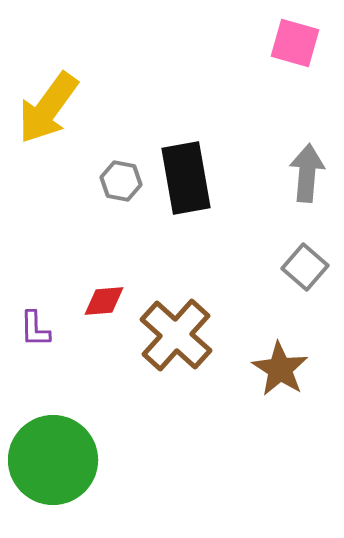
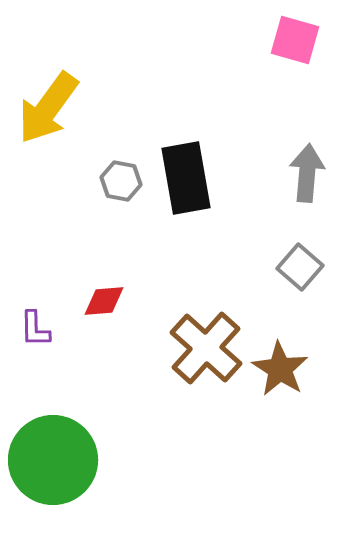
pink square: moved 3 px up
gray square: moved 5 px left
brown cross: moved 30 px right, 13 px down
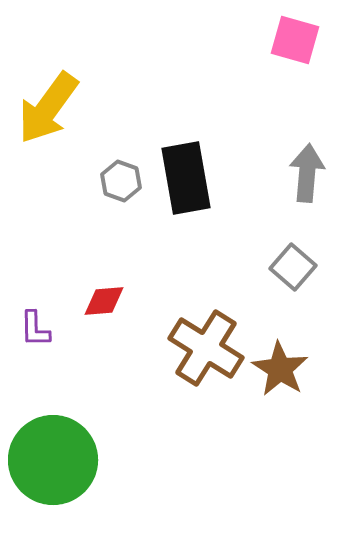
gray hexagon: rotated 9 degrees clockwise
gray square: moved 7 px left
brown cross: rotated 10 degrees counterclockwise
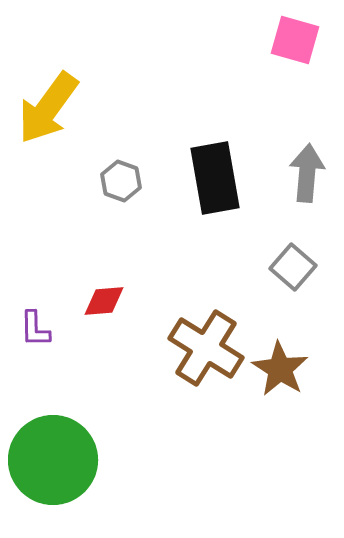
black rectangle: moved 29 px right
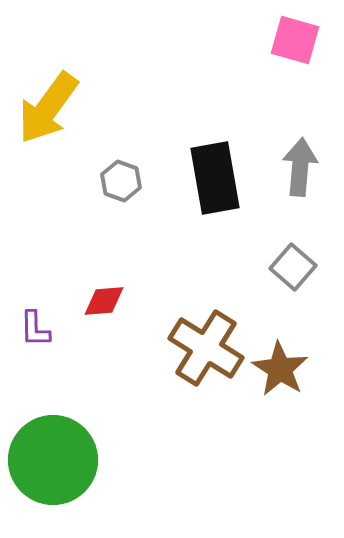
gray arrow: moved 7 px left, 6 px up
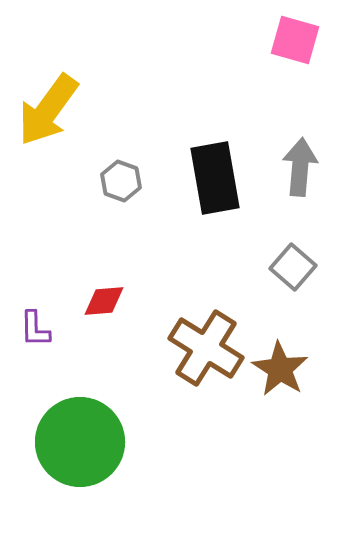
yellow arrow: moved 2 px down
green circle: moved 27 px right, 18 px up
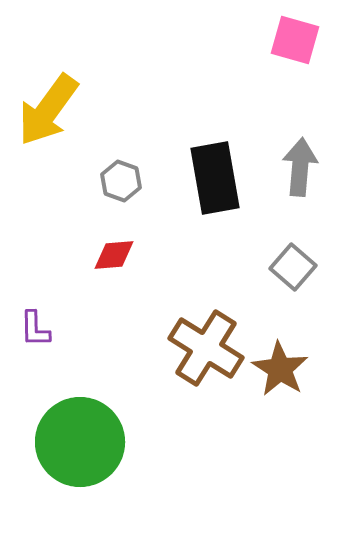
red diamond: moved 10 px right, 46 px up
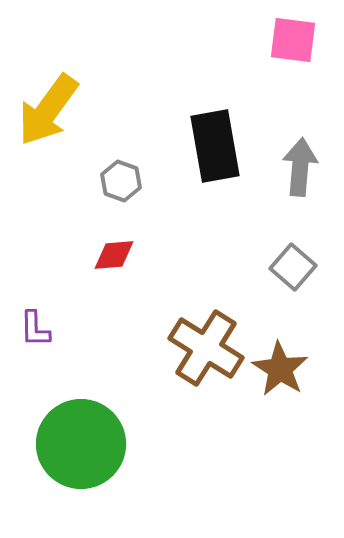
pink square: moved 2 px left; rotated 9 degrees counterclockwise
black rectangle: moved 32 px up
green circle: moved 1 px right, 2 px down
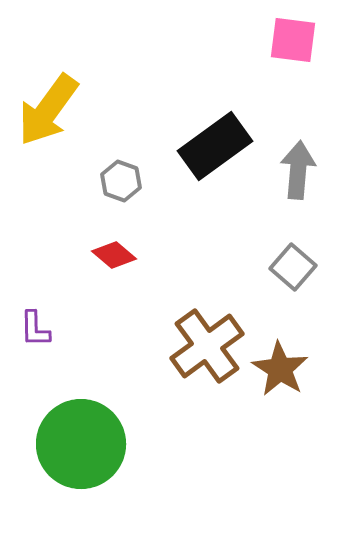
black rectangle: rotated 64 degrees clockwise
gray arrow: moved 2 px left, 3 px down
red diamond: rotated 45 degrees clockwise
brown cross: moved 1 px right, 2 px up; rotated 22 degrees clockwise
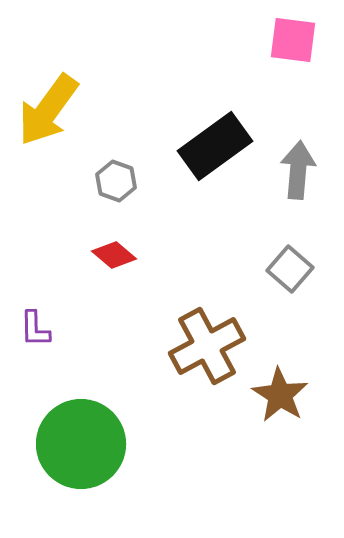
gray hexagon: moved 5 px left
gray square: moved 3 px left, 2 px down
brown cross: rotated 8 degrees clockwise
brown star: moved 26 px down
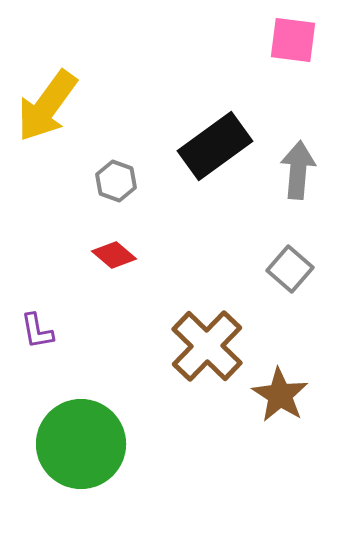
yellow arrow: moved 1 px left, 4 px up
purple L-shape: moved 2 px right, 2 px down; rotated 9 degrees counterclockwise
brown cross: rotated 18 degrees counterclockwise
